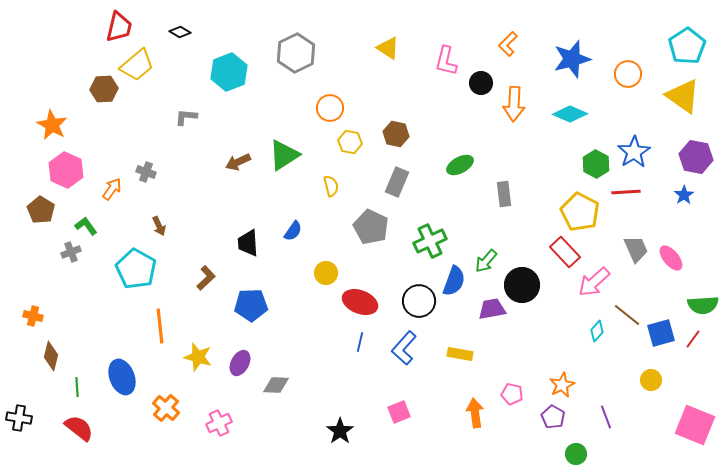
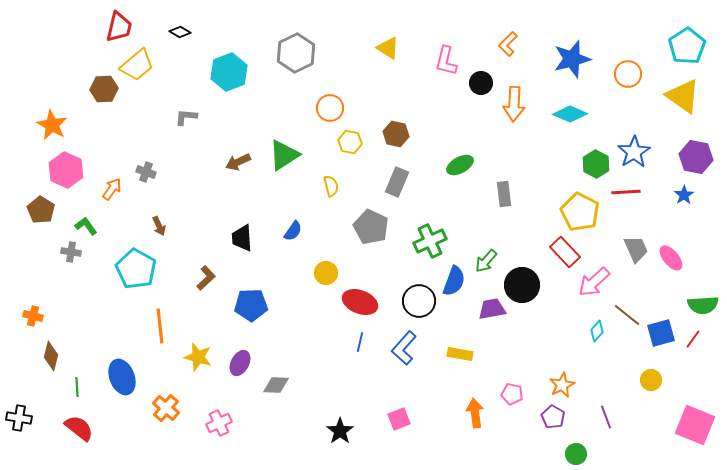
black trapezoid at (248, 243): moved 6 px left, 5 px up
gray cross at (71, 252): rotated 30 degrees clockwise
pink square at (399, 412): moved 7 px down
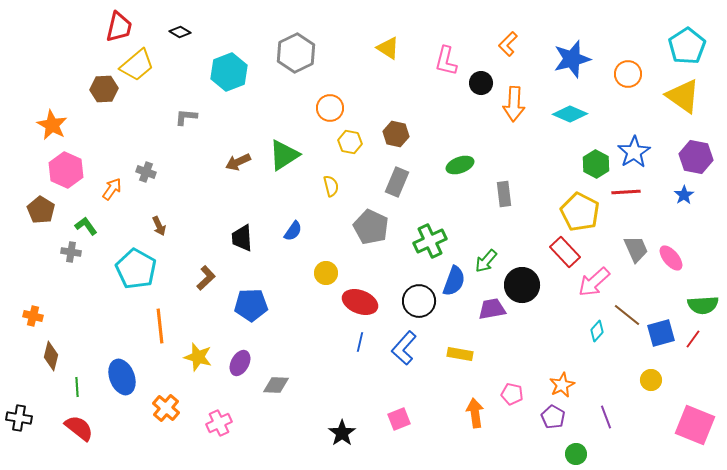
green ellipse at (460, 165): rotated 8 degrees clockwise
black star at (340, 431): moved 2 px right, 2 px down
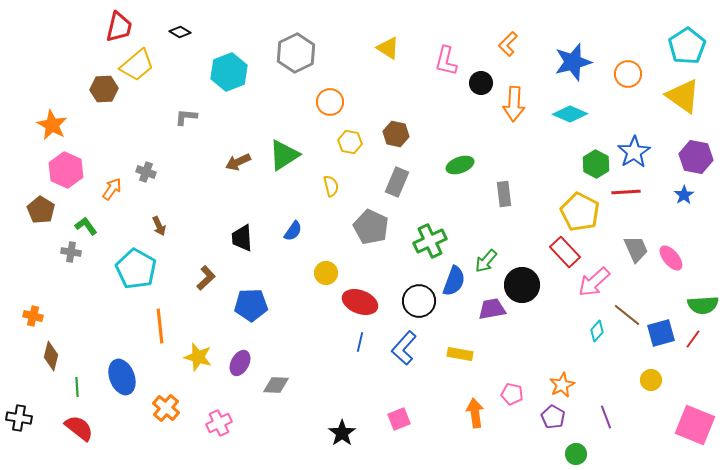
blue star at (572, 59): moved 1 px right, 3 px down
orange circle at (330, 108): moved 6 px up
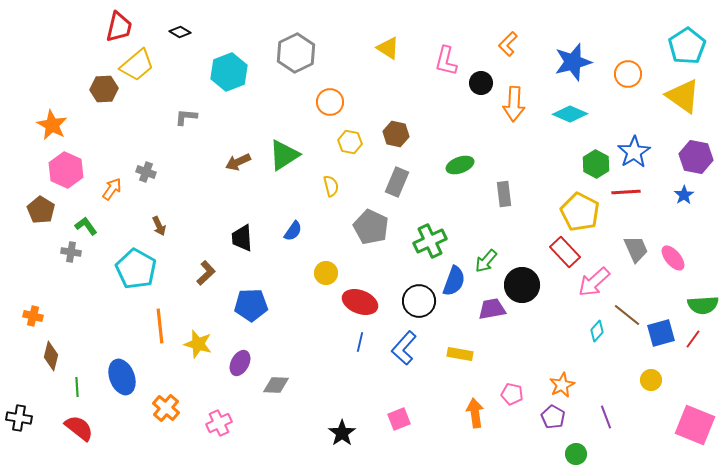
pink ellipse at (671, 258): moved 2 px right
brown L-shape at (206, 278): moved 5 px up
yellow star at (198, 357): moved 13 px up
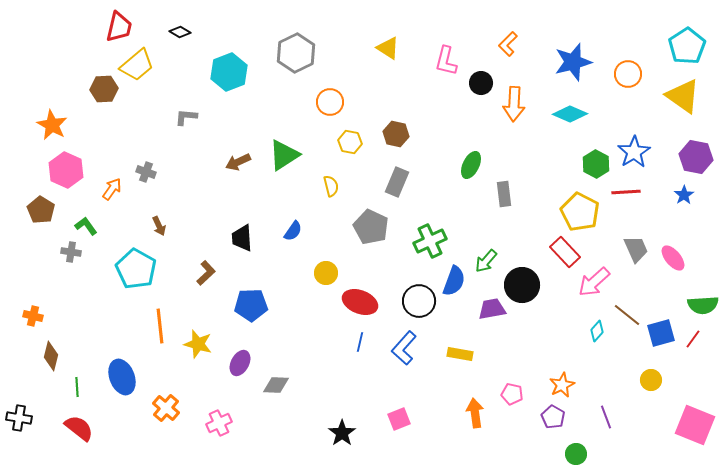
green ellipse at (460, 165): moved 11 px right; rotated 44 degrees counterclockwise
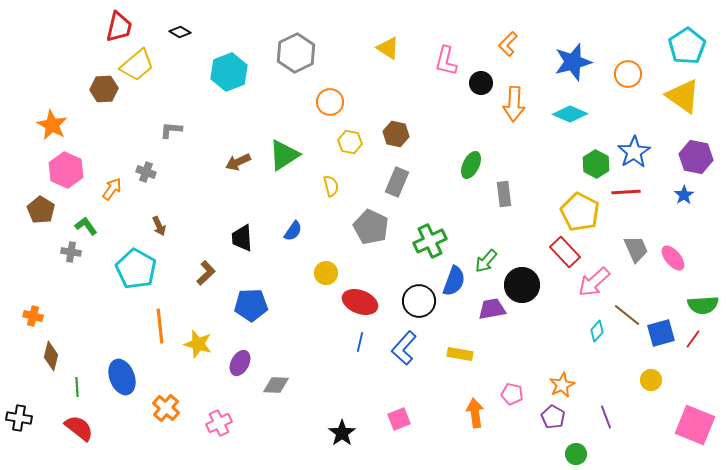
gray L-shape at (186, 117): moved 15 px left, 13 px down
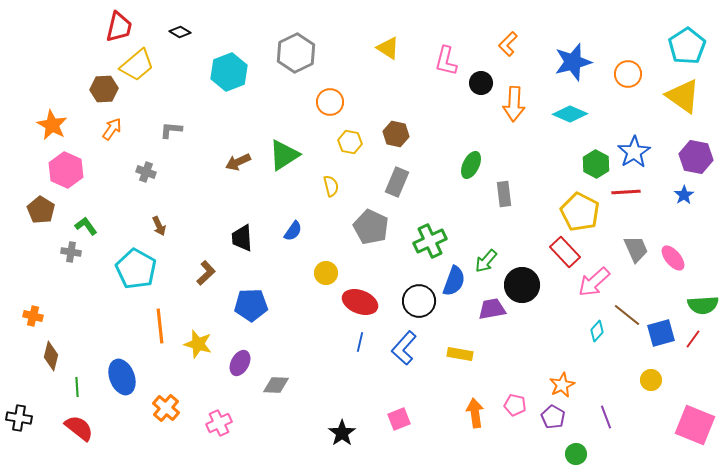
orange arrow at (112, 189): moved 60 px up
pink pentagon at (512, 394): moved 3 px right, 11 px down
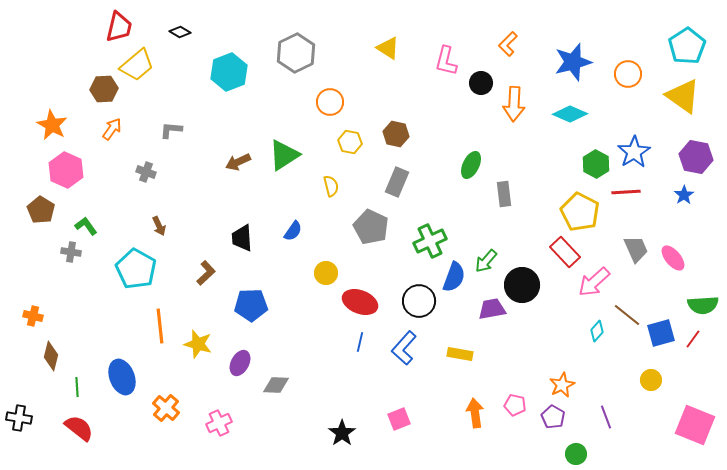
blue semicircle at (454, 281): moved 4 px up
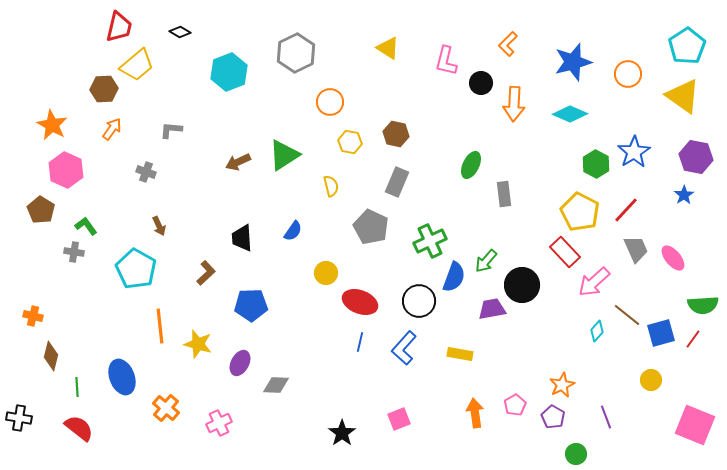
red line at (626, 192): moved 18 px down; rotated 44 degrees counterclockwise
gray cross at (71, 252): moved 3 px right
pink pentagon at (515, 405): rotated 30 degrees clockwise
